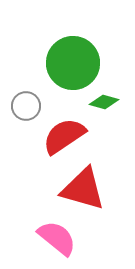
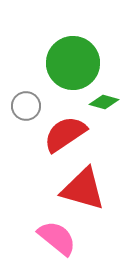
red semicircle: moved 1 px right, 2 px up
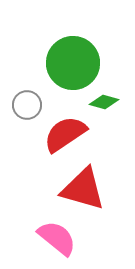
gray circle: moved 1 px right, 1 px up
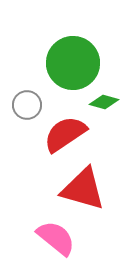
pink semicircle: moved 1 px left
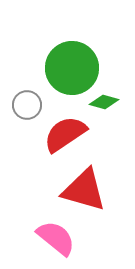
green circle: moved 1 px left, 5 px down
red triangle: moved 1 px right, 1 px down
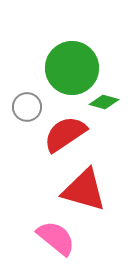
gray circle: moved 2 px down
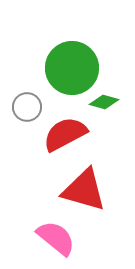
red semicircle: rotated 6 degrees clockwise
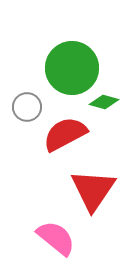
red triangle: moved 9 px right; rotated 48 degrees clockwise
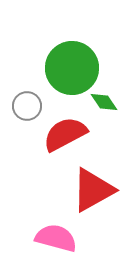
green diamond: rotated 40 degrees clockwise
gray circle: moved 1 px up
red triangle: rotated 27 degrees clockwise
pink semicircle: rotated 24 degrees counterclockwise
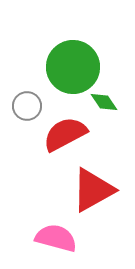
green circle: moved 1 px right, 1 px up
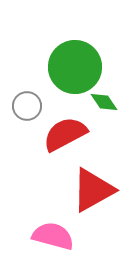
green circle: moved 2 px right
pink semicircle: moved 3 px left, 2 px up
